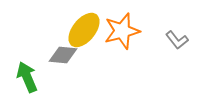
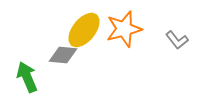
orange star: moved 2 px right, 2 px up
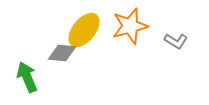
orange star: moved 6 px right, 3 px up
gray L-shape: moved 1 px left, 1 px down; rotated 20 degrees counterclockwise
gray diamond: moved 1 px left, 2 px up
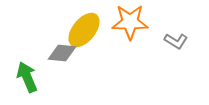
orange star: moved 4 px up; rotated 15 degrees clockwise
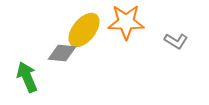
orange star: moved 4 px left
